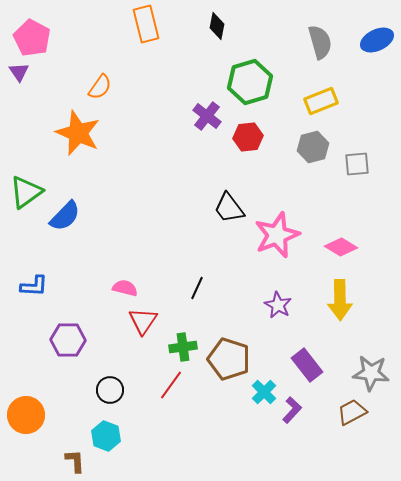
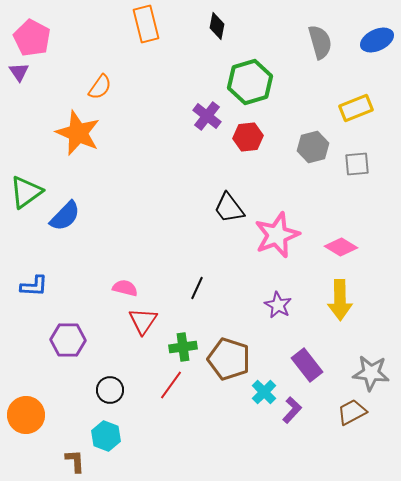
yellow rectangle: moved 35 px right, 7 px down
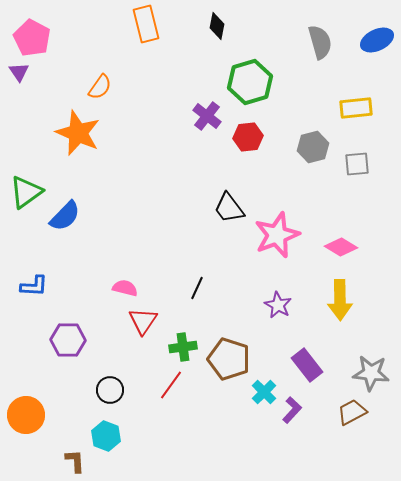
yellow rectangle: rotated 16 degrees clockwise
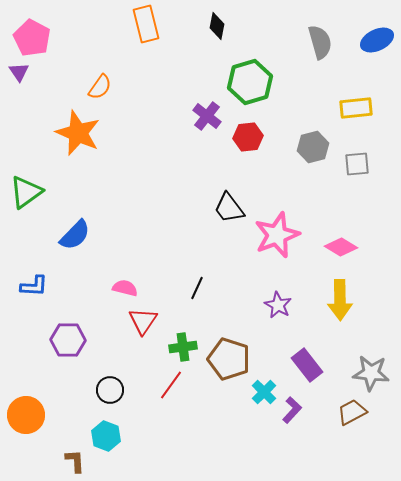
blue semicircle: moved 10 px right, 19 px down
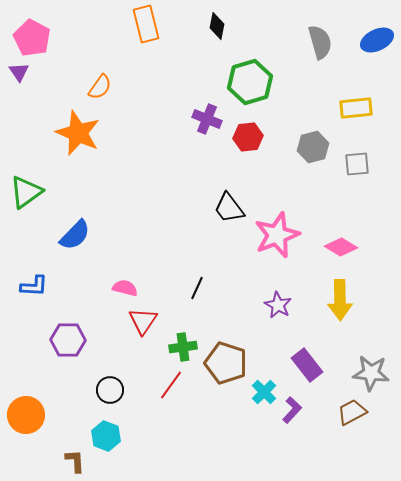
purple cross: moved 3 px down; rotated 16 degrees counterclockwise
brown pentagon: moved 3 px left, 4 px down
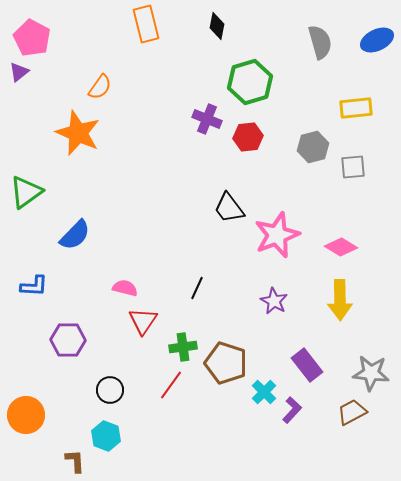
purple triangle: rotated 25 degrees clockwise
gray square: moved 4 px left, 3 px down
purple star: moved 4 px left, 4 px up
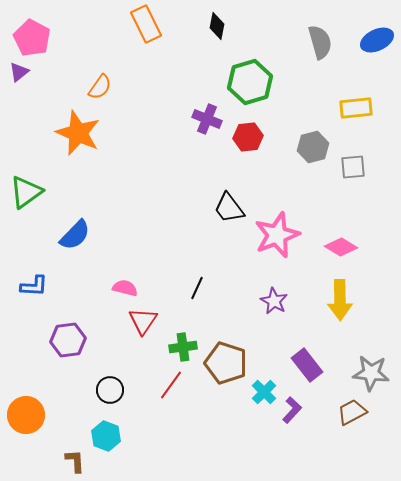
orange rectangle: rotated 12 degrees counterclockwise
purple hexagon: rotated 8 degrees counterclockwise
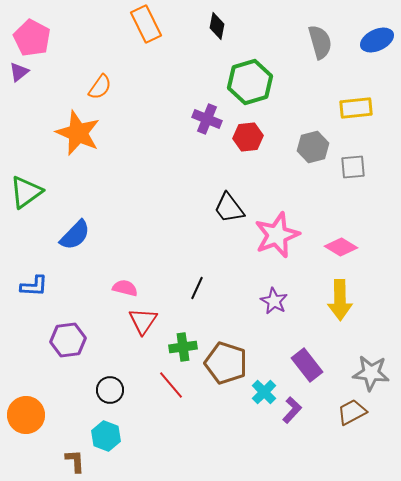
red line: rotated 76 degrees counterclockwise
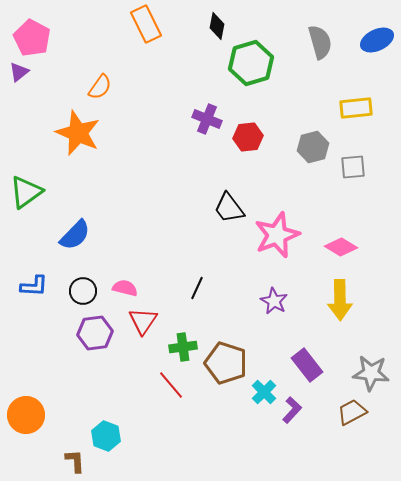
green hexagon: moved 1 px right, 19 px up
purple hexagon: moved 27 px right, 7 px up
black circle: moved 27 px left, 99 px up
